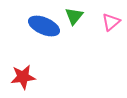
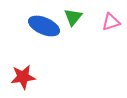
green triangle: moved 1 px left, 1 px down
pink triangle: rotated 24 degrees clockwise
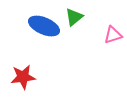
green triangle: moved 1 px right; rotated 12 degrees clockwise
pink triangle: moved 2 px right, 13 px down
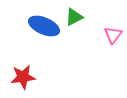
green triangle: rotated 12 degrees clockwise
pink triangle: rotated 36 degrees counterclockwise
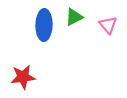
blue ellipse: moved 1 px up; rotated 68 degrees clockwise
pink triangle: moved 5 px left, 10 px up; rotated 18 degrees counterclockwise
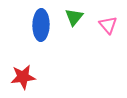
green triangle: rotated 24 degrees counterclockwise
blue ellipse: moved 3 px left
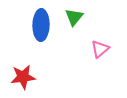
pink triangle: moved 8 px left, 24 px down; rotated 30 degrees clockwise
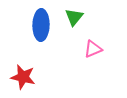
pink triangle: moved 7 px left; rotated 18 degrees clockwise
red star: rotated 20 degrees clockwise
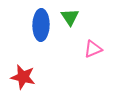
green triangle: moved 4 px left; rotated 12 degrees counterclockwise
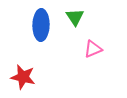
green triangle: moved 5 px right
